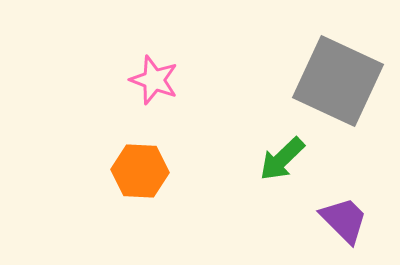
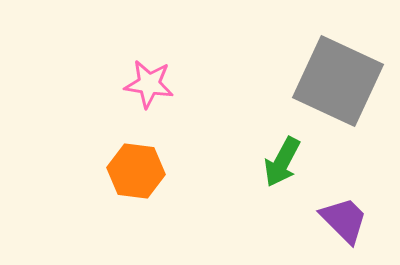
pink star: moved 5 px left, 4 px down; rotated 12 degrees counterclockwise
green arrow: moved 3 px down; rotated 18 degrees counterclockwise
orange hexagon: moved 4 px left; rotated 4 degrees clockwise
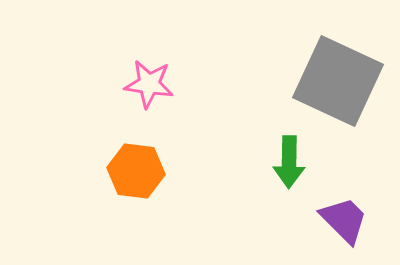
green arrow: moved 7 px right; rotated 27 degrees counterclockwise
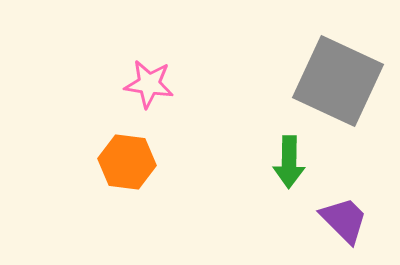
orange hexagon: moved 9 px left, 9 px up
